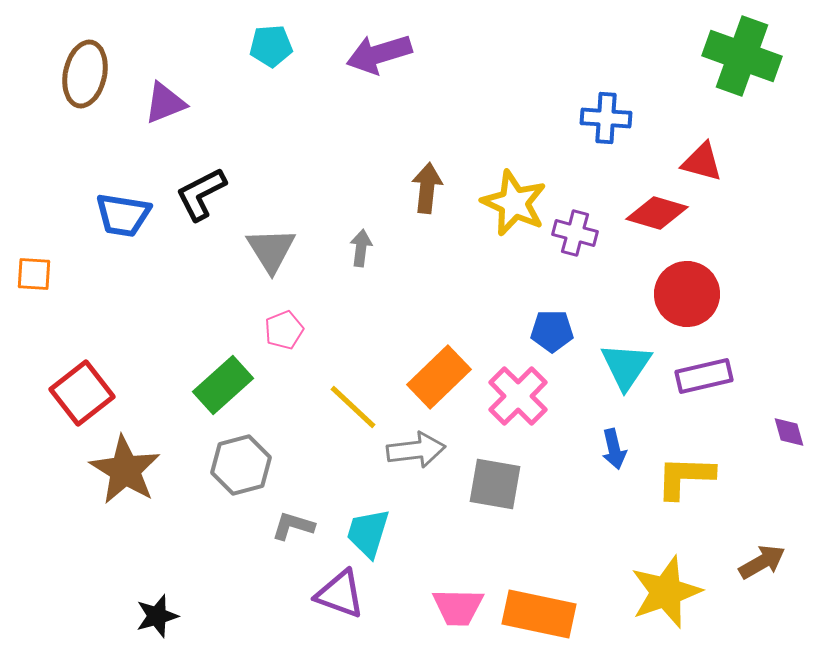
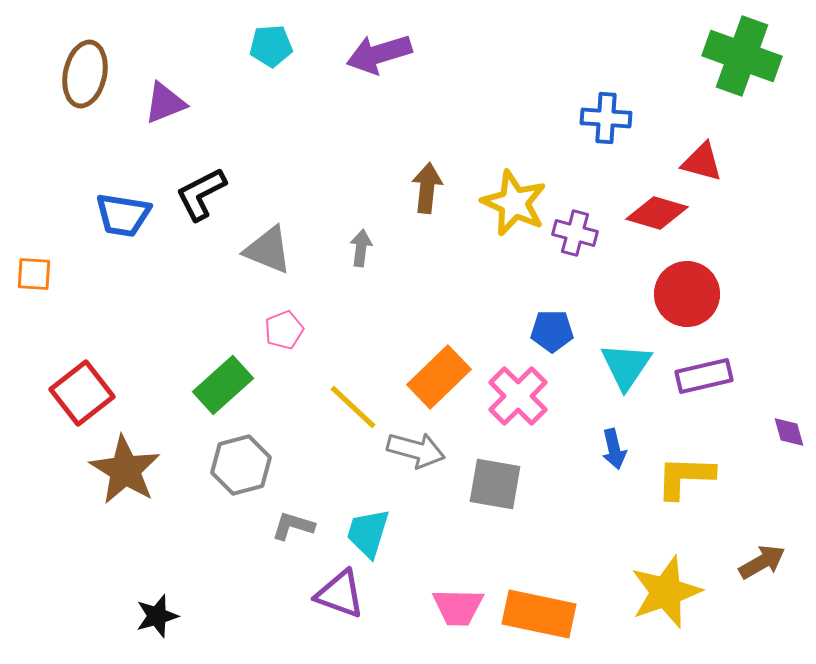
gray triangle at (271, 250): moved 3 px left; rotated 36 degrees counterclockwise
gray arrow at (416, 450): rotated 22 degrees clockwise
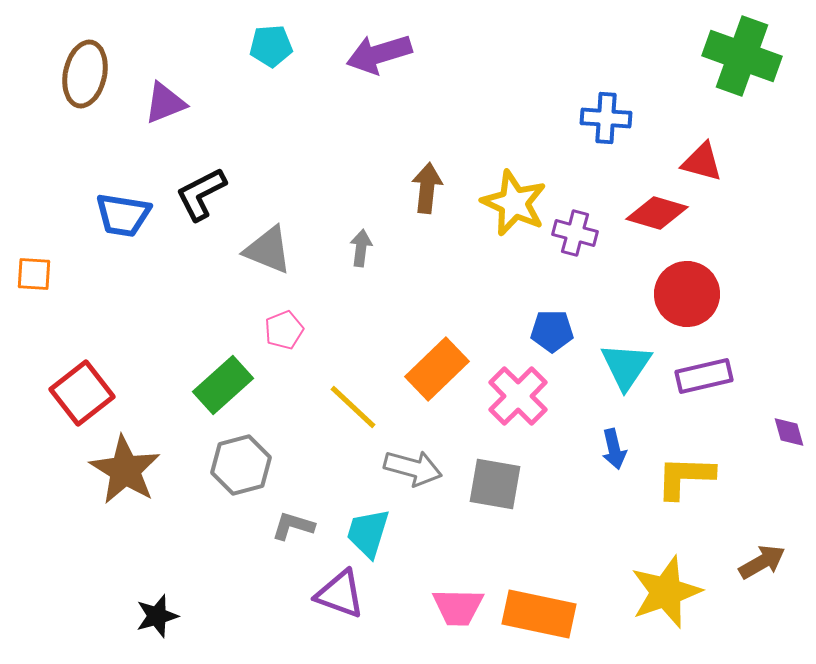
orange rectangle at (439, 377): moved 2 px left, 8 px up
gray arrow at (416, 450): moved 3 px left, 18 px down
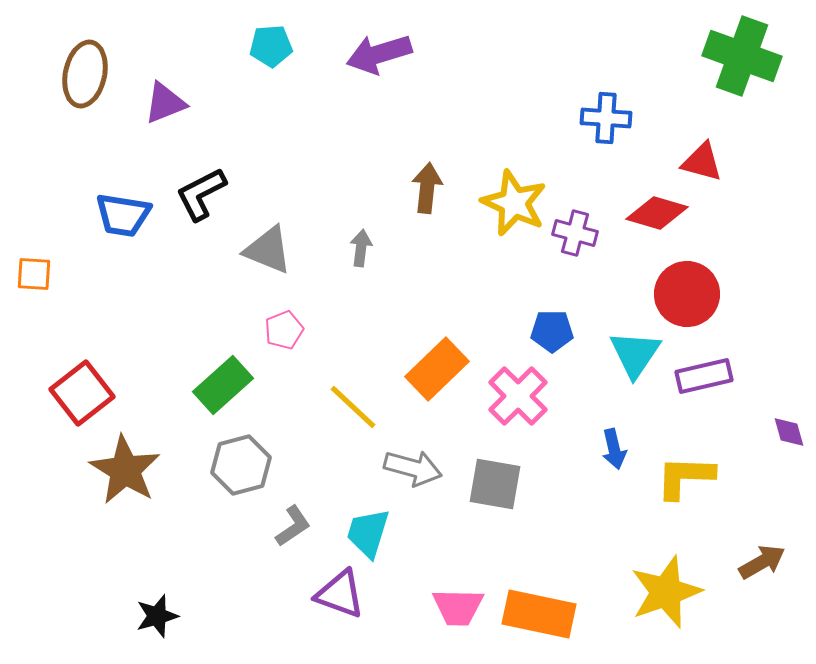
cyan triangle at (626, 366): moved 9 px right, 12 px up
gray L-shape at (293, 526): rotated 129 degrees clockwise
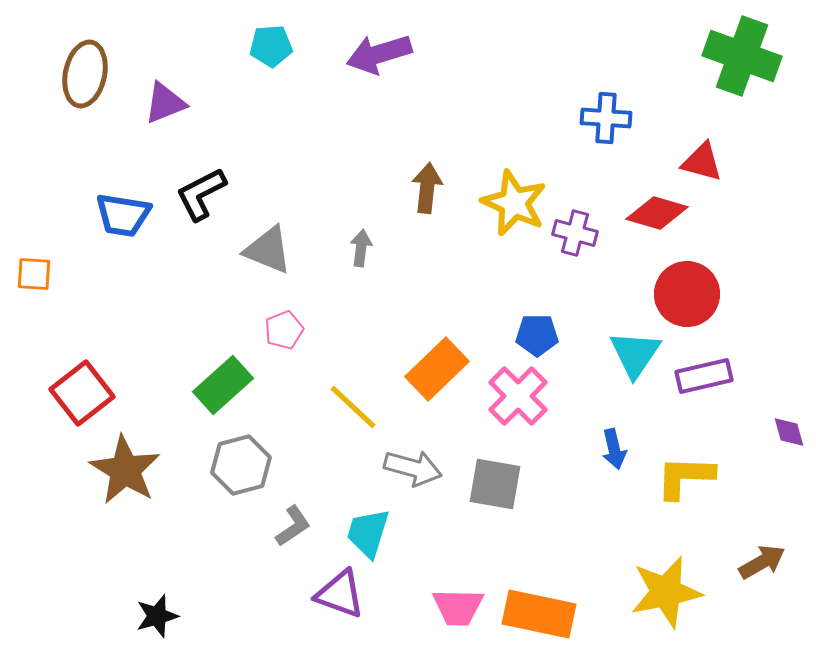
blue pentagon at (552, 331): moved 15 px left, 4 px down
yellow star at (666, 592): rotated 8 degrees clockwise
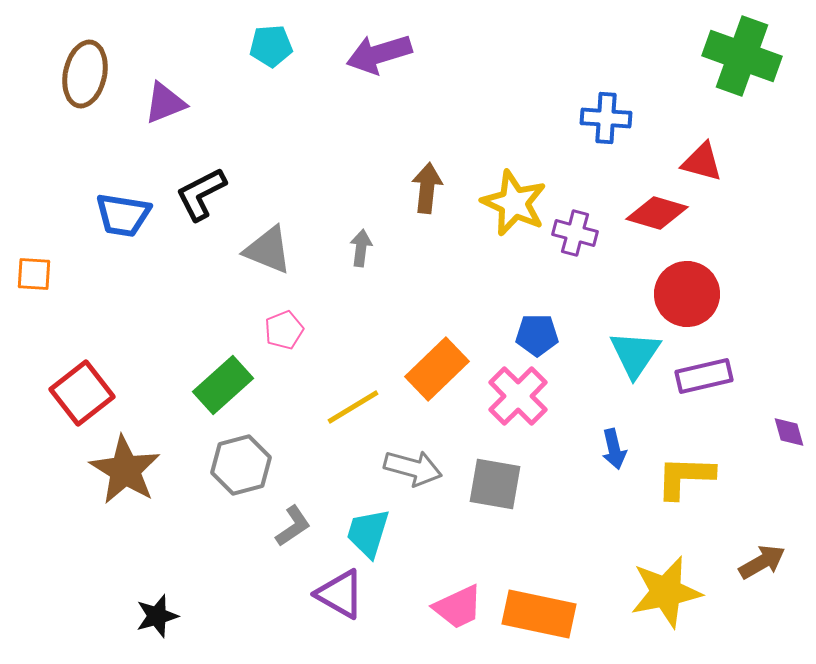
yellow line at (353, 407): rotated 74 degrees counterclockwise
purple triangle at (340, 594): rotated 10 degrees clockwise
pink trapezoid at (458, 607): rotated 26 degrees counterclockwise
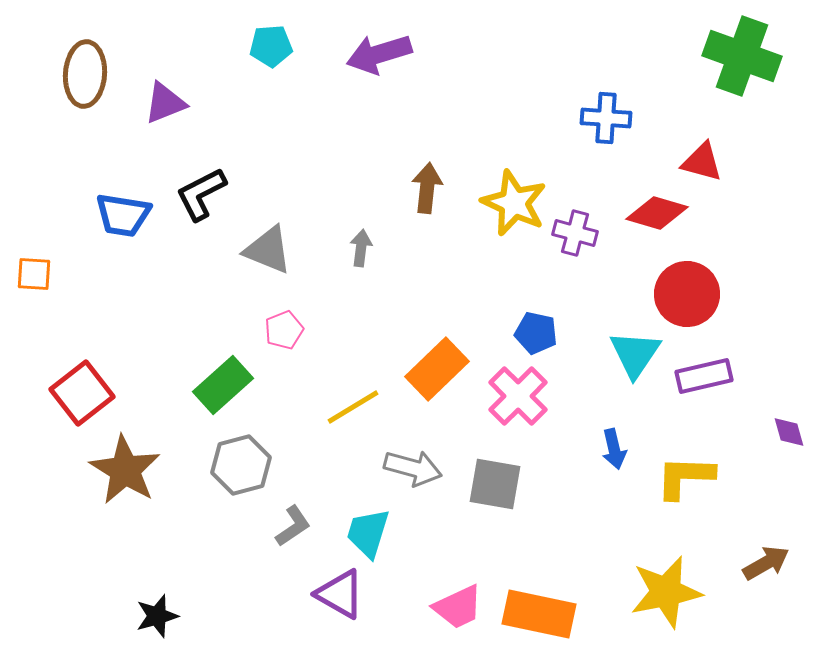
brown ellipse at (85, 74): rotated 8 degrees counterclockwise
blue pentagon at (537, 335): moved 1 px left, 2 px up; rotated 12 degrees clockwise
brown arrow at (762, 562): moved 4 px right, 1 px down
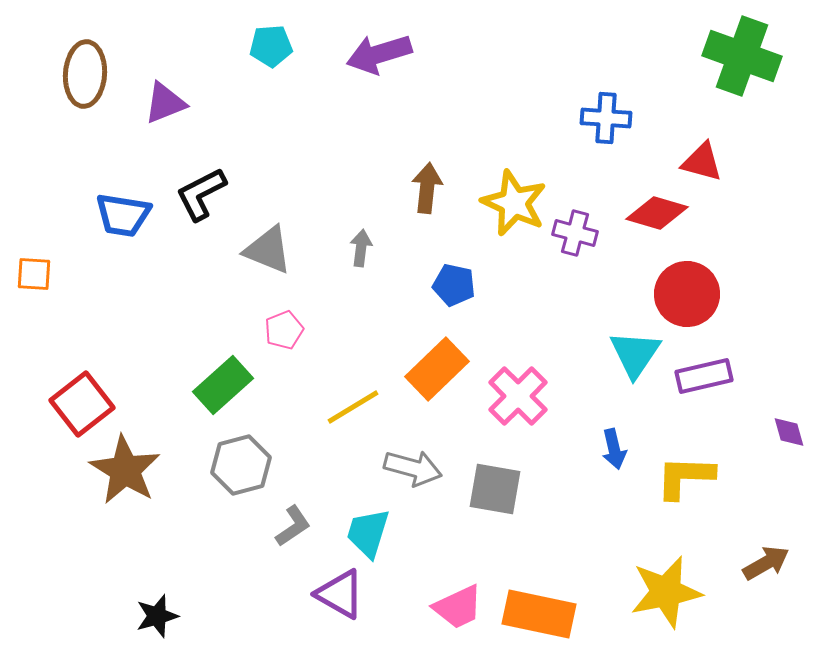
blue pentagon at (536, 333): moved 82 px left, 48 px up
red square at (82, 393): moved 11 px down
gray square at (495, 484): moved 5 px down
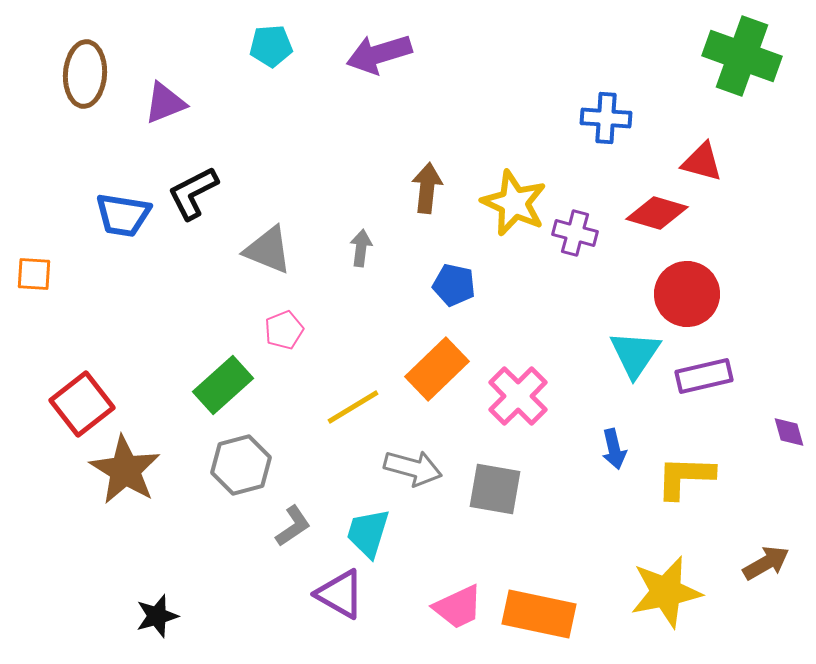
black L-shape at (201, 194): moved 8 px left, 1 px up
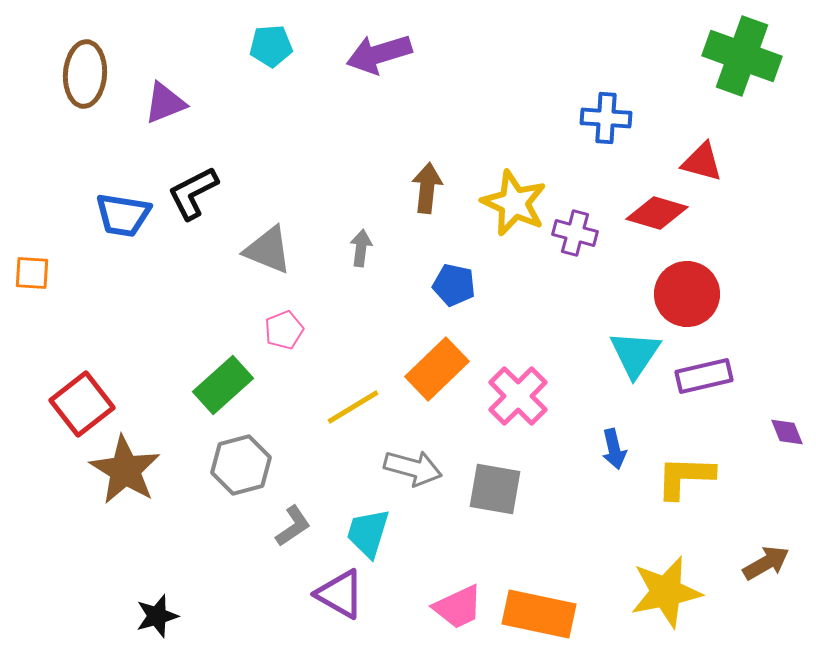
orange square at (34, 274): moved 2 px left, 1 px up
purple diamond at (789, 432): moved 2 px left; rotated 6 degrees counterclockwise
